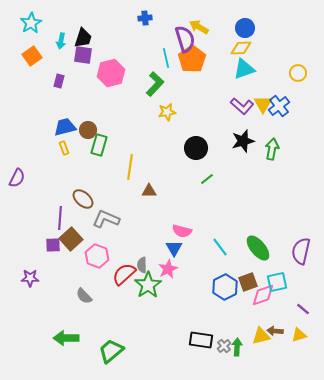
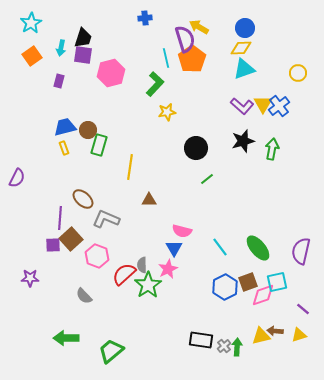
cyan arrow at (61, 41): moved 7 px down
brown triangle at (149, 191): moved 9 px down
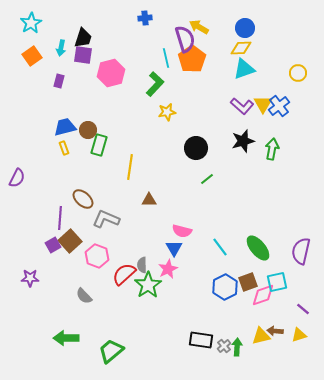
brown square at (71, 239): moved 1 px left, 2 px down
purple square at (53, 245): rotated 28 degrees counterclockwise
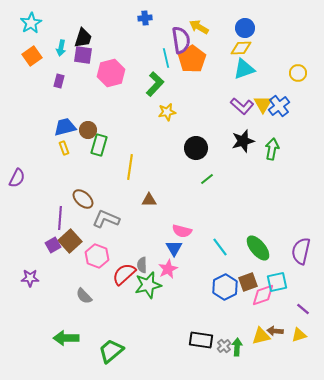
purple semicircle at (185, 39): moved 4 px left, 1 px down; rotated 8 degrees clockwise
green star at (148, 285): rotated 20 degrees clockwise
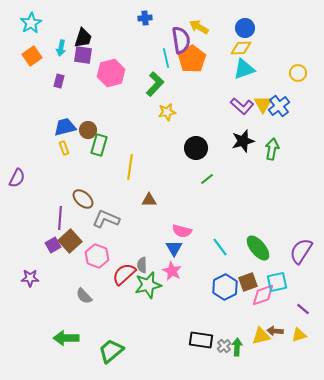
purple semicircle at (301, 251): rotated 20 degrees clockwise
pink star at (168, 269): moved 4 px right, 2 px down; rotated 18 degrees counterclockwise
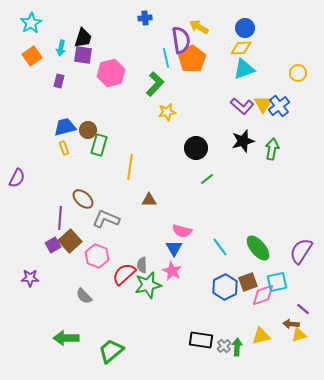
brown arrow at (275, 331): moved 16 px right, 7 px up
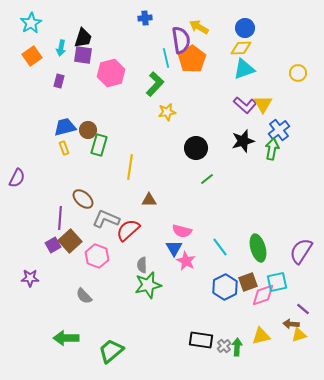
purple L-shape at (242, 106): moved 3 px right, 1 px up
blue cross at (279, 106): moved 24 px down
green ellipse at (258, 248): rotated 24 degrees clockwise
pink star at (172, 271): moved 14 px right, 10 px up
red semicircle at (124, 274): moved 4 px right, 44 px up
